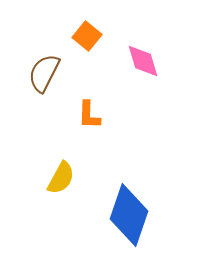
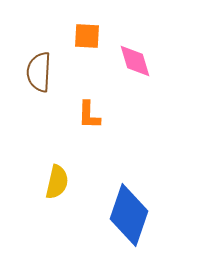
orange square: rotated 36 degrees counterclockwise
pink diamond: moved 8 px left
brown semicircle: moved 5 px left, 1 px up; rotated 24 degrees counterclockwise
yellow semicircle: moved 4 px left, 4 px down; rotated 16 degrees counterclockwise
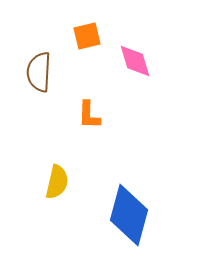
orange square: rotated 16 degrees counterclockwise
blue diamond: rotated 4 degrees counterclockwise
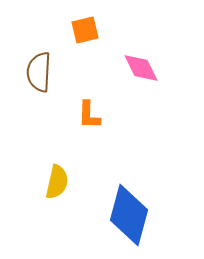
orange square: moved 2 px left, 6 px up
pink diamond: moved 6 px right, 7 px down; rotated 9 degrees counterclockwise
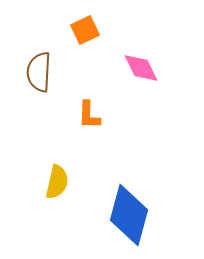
orange square: rotated 12 degrees counterclockwise
